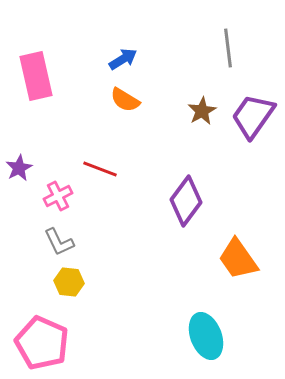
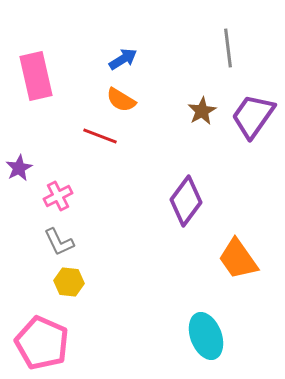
orange semicircle: moved 4 px left
red line: moved 33 px up
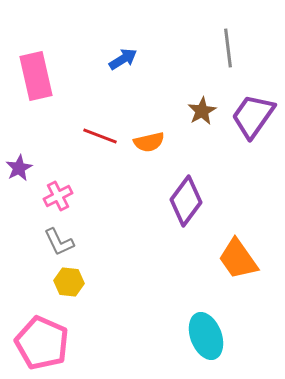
orange semicircle: moved 28 px right, 42 px down; rotated 44 degrees counterclockwise
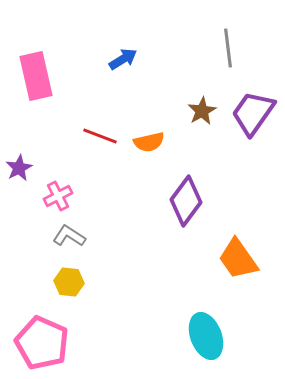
purple trapezoid: moved 3 px up
gray L-shape: moved 10 px right, 6 px up; rotated 148 degrees clockwise
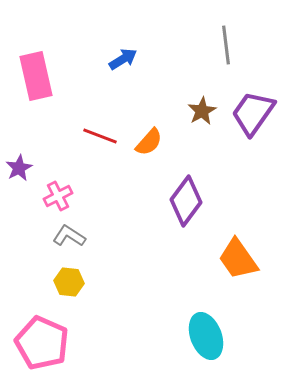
gray line: moved 2 px left, 3 px up
orange semicircle: rotated 36 degrees counterclockwise
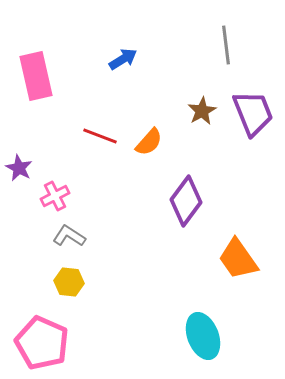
purple trapezoid: rotated 123 degrees clockwise
purple star: rotated 16 degrees counterclockwise
pink cross: moved 3 px left
cyan ellipse: moved 3 px left
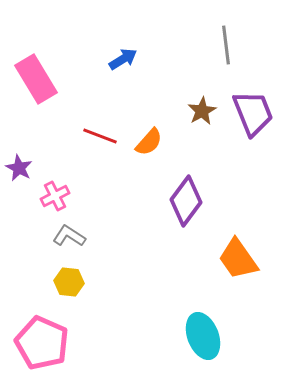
pink rectangle: moved 3 px down; rotated 18 degrees counterclockwise
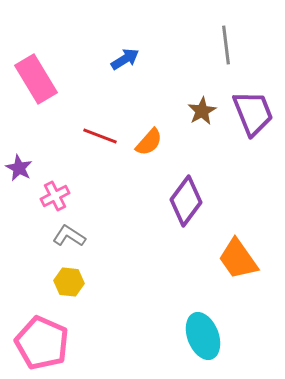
blue arrow: moved 2 px right
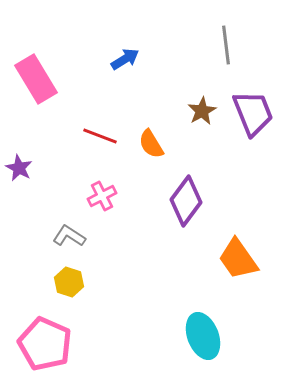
orange semicircle: moved 2 px right, 2 px down; rotated 108 degrees clockwise
pink cross: moved 47 px right
yellow hexagon: rotated 12 degrees clockwise
pink pentagon: moved 3 px right, 1 px down
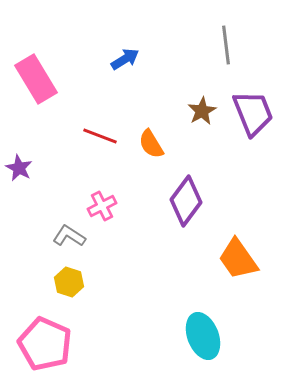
pink cross: moved 10 px down
